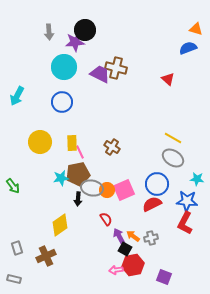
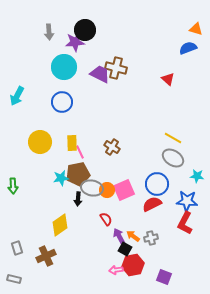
cyan star at (197, 179): moved 3 px up
green arrow at (13, 186): rotated 35 degrees clockwise
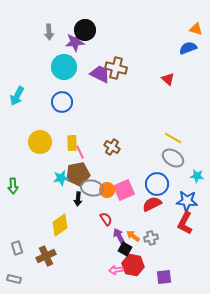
red hexagon at (133, 265): rotated 20 degrees clockwise
purple square at (164, 277): rotated 28 degrees counterclockwise
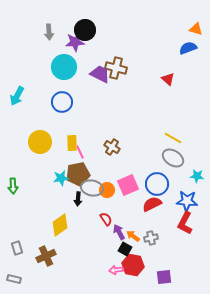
pink square at (124, 190): moved 4 px right, 5 px up
purple arrow at (119, 236): moved 4 px up
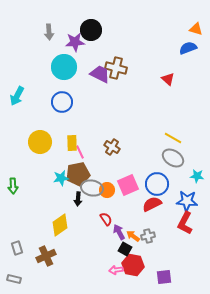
black circle at (85, 30): moved 6 px right
gray cross at (151, 238): moved 3 px left, 2 px up
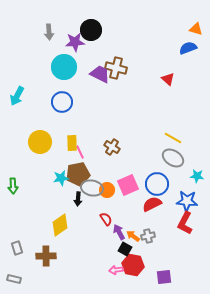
brown cross at (46, 256): rotated 24 degrees clockwise
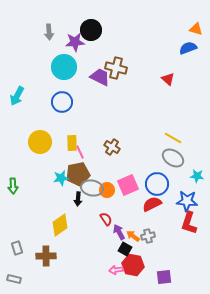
purple trapezoid at (100, 74): moved 3 px down
red L-shape at (185, 223): moved 4 px right; rotated 10 degrees counterclockwise
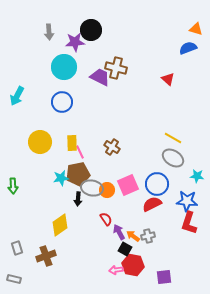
brown cross at (46, 256): rotated 18 degrees counterclockwise
